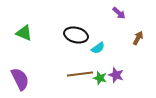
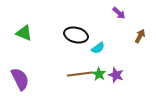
brown arrow: moved 2 px right, 2 px up
green star: moved 1 px left, 4 px up; rotated 16 degrees clockwise
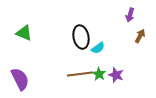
purple arrow: moved 11 px right, 2 px down; rotated 64 degrees clockwise
black ellipse: moved 5 px right, 2 px down; rotated 65 degrees clockwise
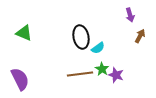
purple arrow: rotated 32 degrees counterclockwise
green star: moved 3 px right, 5 px up
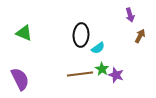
black ellipse: moved 2 px up; rotated 15 degrees clockwise
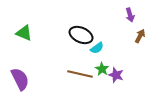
black ellipse: rotated 70 degrees counterclockwise
cyan semicircle: moved 1 px left
brown line: rotated 20 degrees clockwise
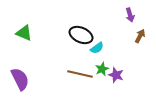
green star: rotated 16 degrees clockwise
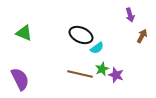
brown arrow: moved 2 px right
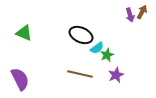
brown arrow: moved 24 px up
green star: moved 5 px right, 14 px up
purple star: rotated 28 degrees clockwise
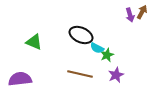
green triangle: moved 10 px right, 9 px down
cyan semicircle: rotated 64 degrees clockwise
purple semicircle: rotated 70 degrees counterclockwise
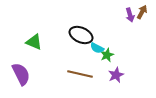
purple semicircle: moved 1 px right, 5 px up; rotated 70 degrees clockwise
